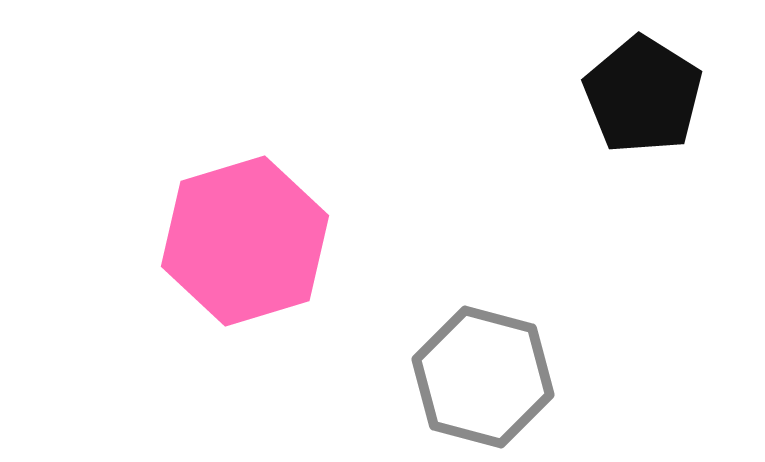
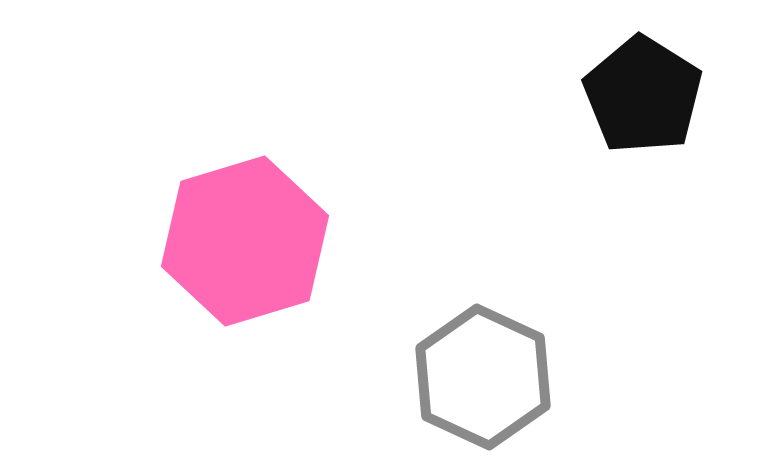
gray hexagon: rotated 10 degrees clockwise
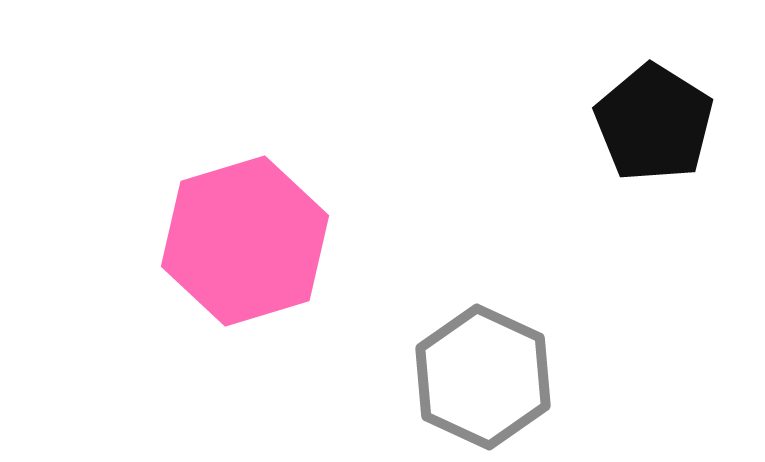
black pentagon: moved 11 px right, 28 px down
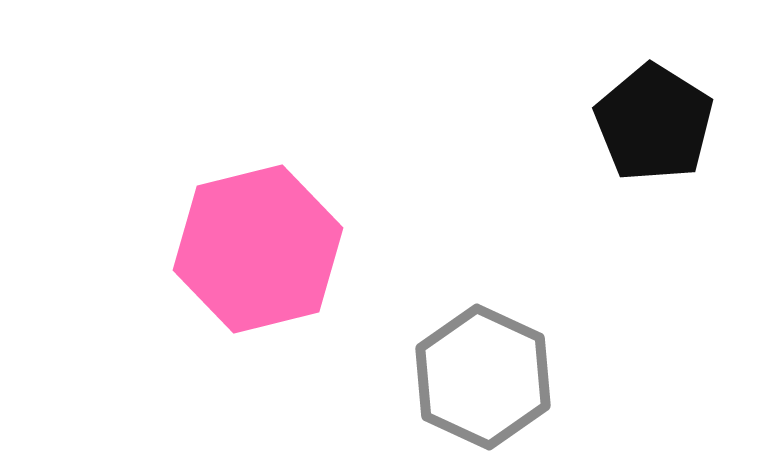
pink hexagon: moved 13 px right, 8 px down; rotated 3 degrees clockwise
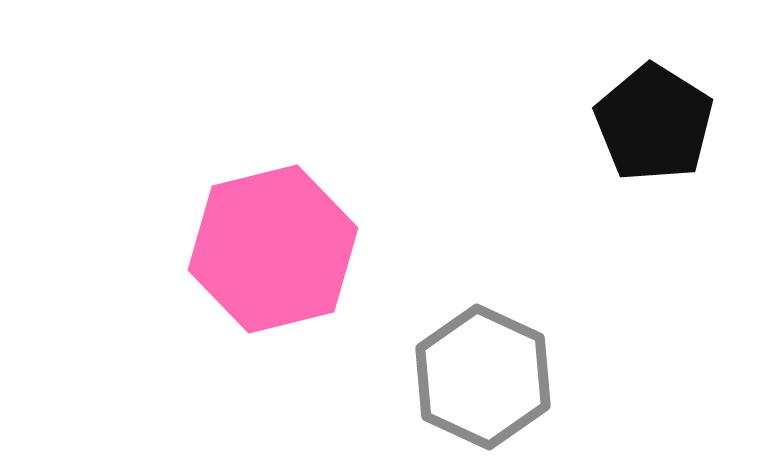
pink hexagon: moved 15 px right
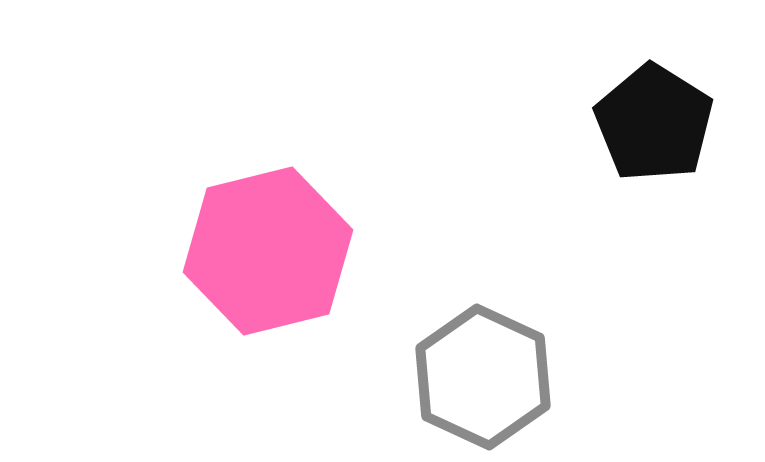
pink hexagon: moved 5 px left, 2 px down
